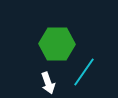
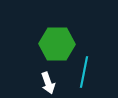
cyan line: rotated 24 degrees counterclockwise
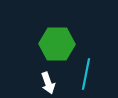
cyan line: moved 2 px right, 2 px down
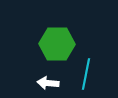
white arrow: rotated 115 degrees clockwise
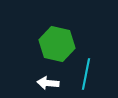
green hexagon: rotated 12 degrees clockwise
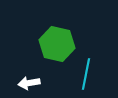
white arrow: moved 19 px left; rotated 15 degrees counterclockwise
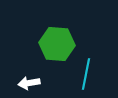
green hexagon: rotated 8 degrees counterclockwise
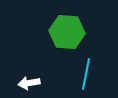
green hexagon: moved 10 px right, 12 px up
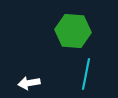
green hexagon: moved 6 px right, 1 px up
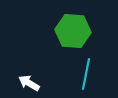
white arrow: rotated 40 degrees clockwise
